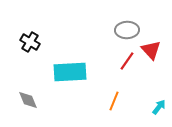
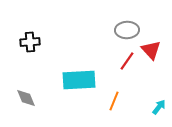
black cross: rotated 36 degrees counterclockwise
cyan rectangle: moved 9 px right, 8 px down
gray diamond: moved 2 px left, 2 px up
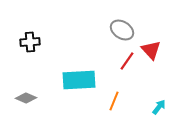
gray ellipse: moved 5 px left; rotated 35 degrees clockwise
gray diamond: rotated 45 degrees counterclockwise
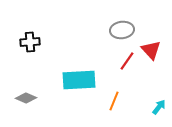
gray ellipse: rotated 40 degrees counterclockwise
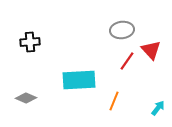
cyan arrow: moved 1 px left, 1 px down
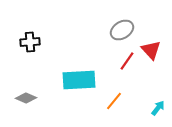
gray ellipse: rotated 25 degrees counterclockwise
orange line: rotated 18 degrees clockwise
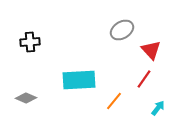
red line: moved 17 px right, 18 px down
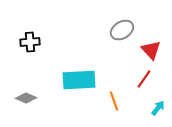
orange line: rotated 60 degrees counterclockwise
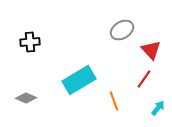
cyan rectangle: rotated 28 degrees counterclockwise
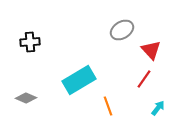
orange line: moved 6 px left, 5 px down
